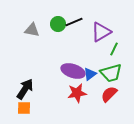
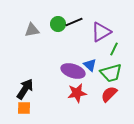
gray triangle: rotated 21 degrees counterclockwise
blue triangle: moved 9 px up; rotated 40 degrees counterclockwise
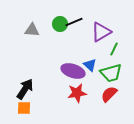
green circle: moved 2 px right
gray triangle: rotated 14 degrees clockwise
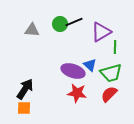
green line: moved 1 px right, 2 px up; rotated 24 degrees counterclockwise
red star: rotated 18 degrees clockwise
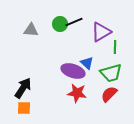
gray triangle: moved 1 px left
blue triangle: moved 3 px left, 2 px up
black arrow: moved 2 px left, 1 px up
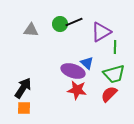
green trapezoid: moved 3 px right, 1 px down
red star: moved 3 px up
